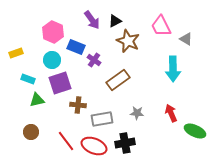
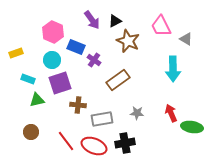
green ellipse: moved 3 px left, 4 px up; rotated 15 degrees counterclockwise
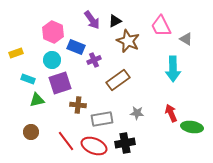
purple cross: rotated 32 degrees clockwise
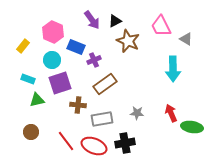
yellow rectangle: moved 7 px right, 7 px up; rotated 32 degrees counterclockwise
brown rectangle: moved 13 px left, 4 px down
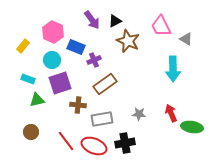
gray star: moved 2 px right, 1 px down
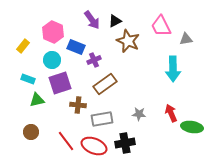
gray triangle: rotated 40 degrees counterclockwise
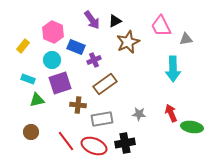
brown star: moved 1 px down; rotated 25 degrees clockwise
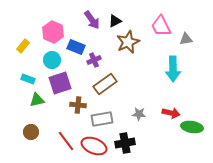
red arrow: rotated 126 degrees clockwise
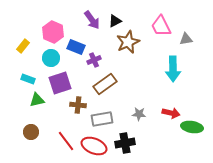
cyan circle: moved 1 px left, 2 px up
